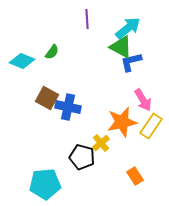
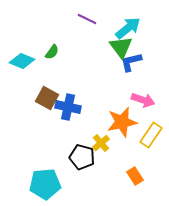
purple line: rotated 60 degrees counterclockwise
green triangle: rotated 25 degrees clockwise
pink arrow: rotated 40 degrees counterclockwise
yellow rectangle: moved 9 px down
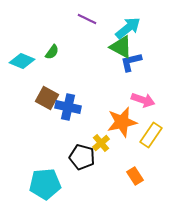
green triangle: rotated 25 degrees counterclockwise
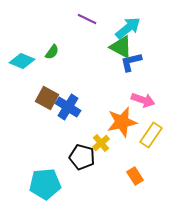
blue cross: rotated 20 degrees clockwise
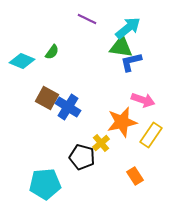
green triangle: rotated 20 degrees counterclockwise
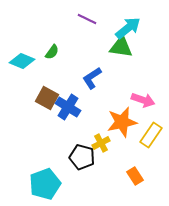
blue L-shape: moved 39 px left, 16 px down; rotated 20 degrees counterclockwise
yellow cross: rotated 12 degrees clockwise
cyan pentagon: rotated 16 degrees counterclockwise
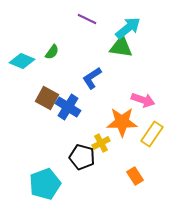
orange star: rotated 12 degrees clockwise
yellow rectangle: moved 1 px right, 1 px up
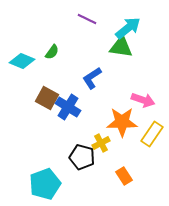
orange rectangle: moved 11 px left
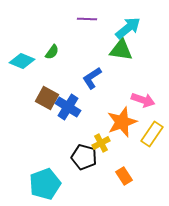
purple line: rotated 24 degrees counterclockwise
green triangle: moved 3 px down
orange star: rotated 20 degrees counterclockwise
black pentagon: moved 2 px right
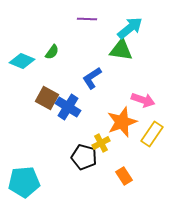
cyan arrow: moved 2 px right
cyan pentagon: moved 21 px left, 2 px up; rotated 16 degrees clockwise
